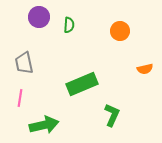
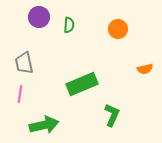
orange circle: moved 2 px left, 2 px up
pink line: moved 4 px up
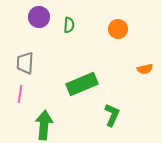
gray trapezoid: moved 1 px right; rotated 15 degrees clockwise
green arrow: rotated 72 degrees counterclockwise
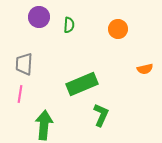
gray trapezoid: moved 1 px left, 1 px down
green L-shape: moved 11 px left
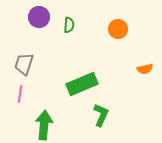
gray trapezoid: rotated 15 degrees clockwise
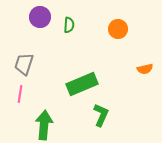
purple circle: moved 1 px right
